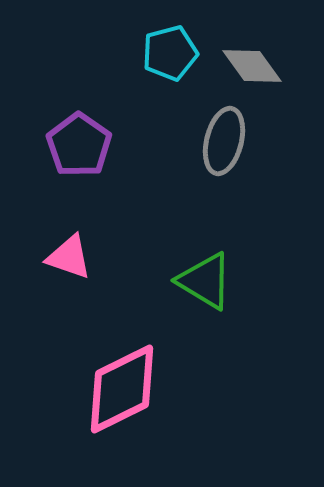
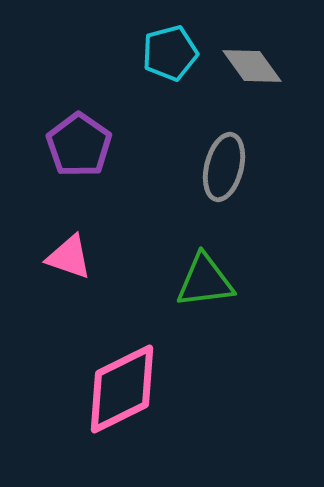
gray ellipse: moved 26 px down
green triangle: rotated 38 degrees counterclockwise
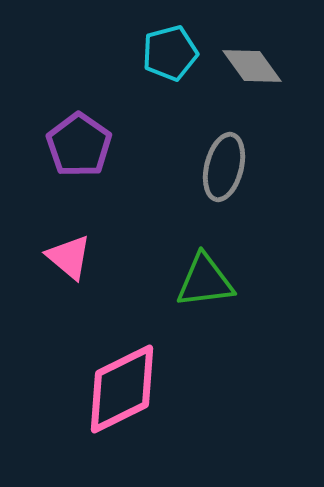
pink triangle: rotated 21 degrees clockwise
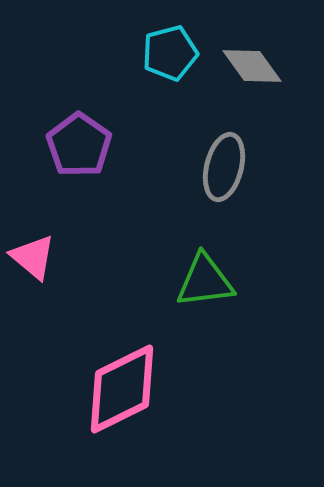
pink triangle: moved 36 px left
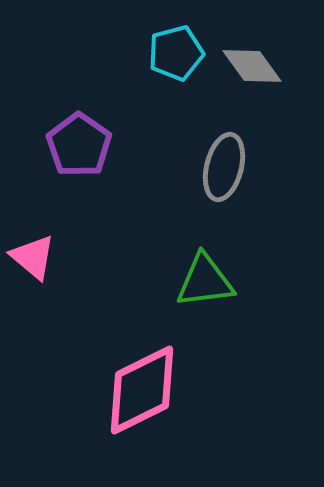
cyan pentagon: moved 6 px right
pink diamond: moved 20 px right, 1 px down
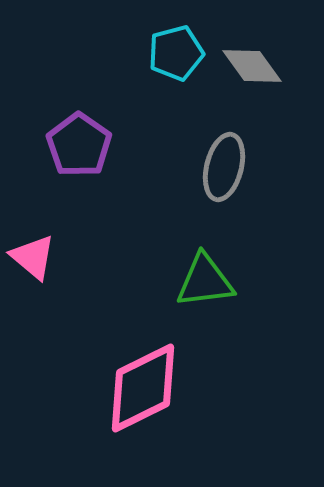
pink diamond: moved 1 px right, 2 px up
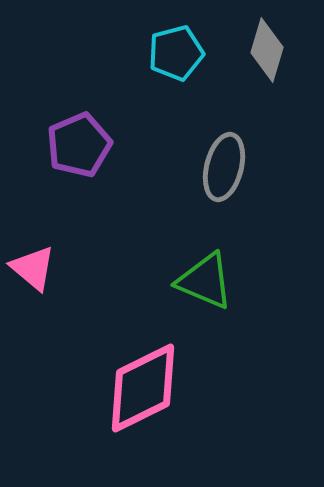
gray diamond: moved 15 px right, 16 px up; rotated 52 degrees clockwise
purple pentagon: rotated 14 degrees clockwise
pink triangle: moved 11 px down
green triangle: rotated 30 degrees clockwise
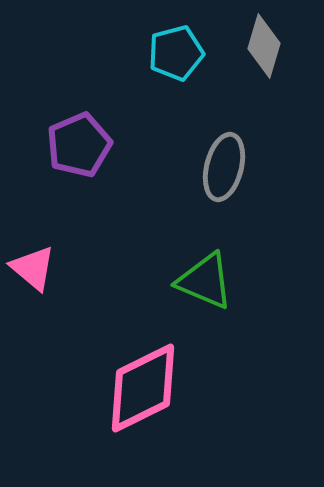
gray diamond: moved 3 px left, 4 px up
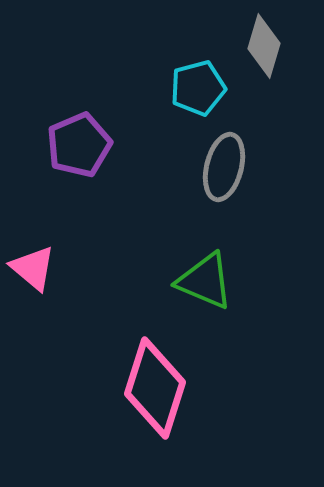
cyan pentagon: moved 22 px right, 35 px down
pink diamond: moved 12 px right; rotated 46 degrees counterclockwise
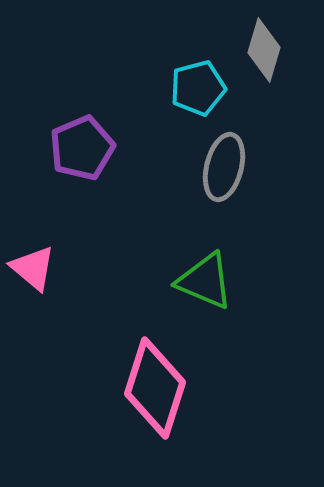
gray diamond: moved 4 px down
purple pentagon: moved 3 px right, 3 px down
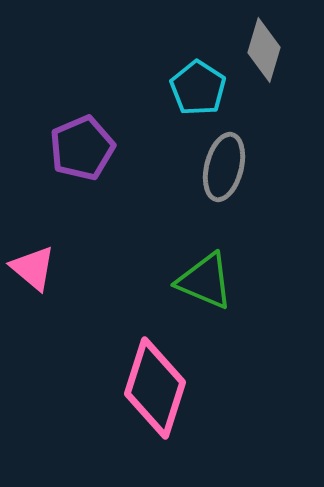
cyan pentagon: rotated 24 degrees counterclockwise
